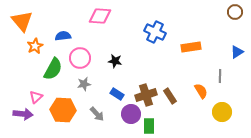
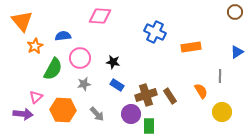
black star: moved 2 px left, 1 px down
blue rectangle: moved 9 px up
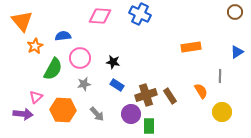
blue cross: moved 15 px left, 18 px up
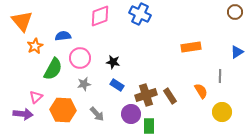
pink diamond: rotated 25 degrees counterclockwise
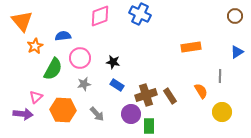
brown circle: moved 4 px down
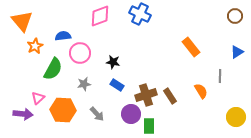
orange rectangle: rotated 60 degrees clockwise
pink circle: moved 5 px up
pink triangle: moved 2 px right, 1 px down
yellow circle: moved 14 px right, 5 px down
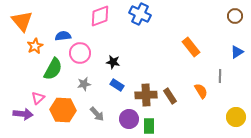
brown cross: rotated 15 degrees clockwise
purple circle: moved 2 px left, 5 px down
